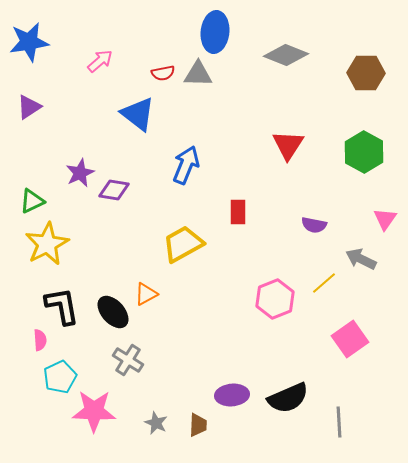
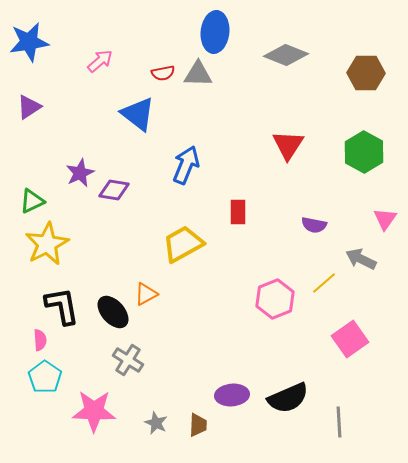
cyan pentagon: moved 15 px left; rotated 12 degrees counterclockwise
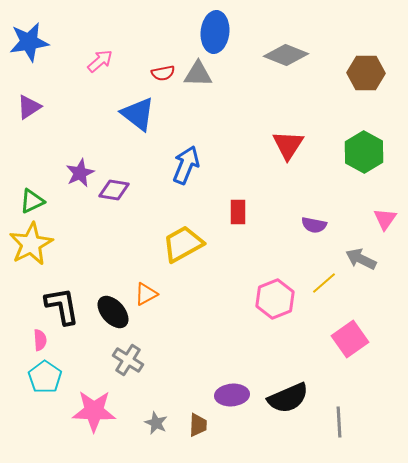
yellow star: moved 16 px left
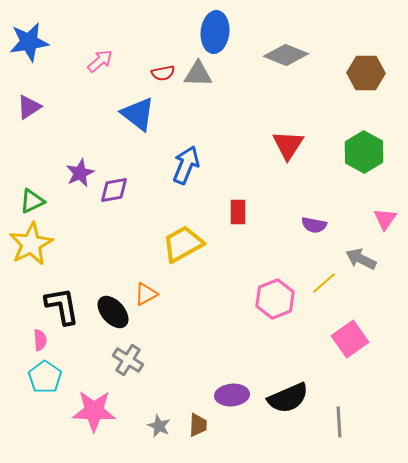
purple diamond: rotated 20 degrees counterclockwise
gray star: moved 3 px right, 3 px down
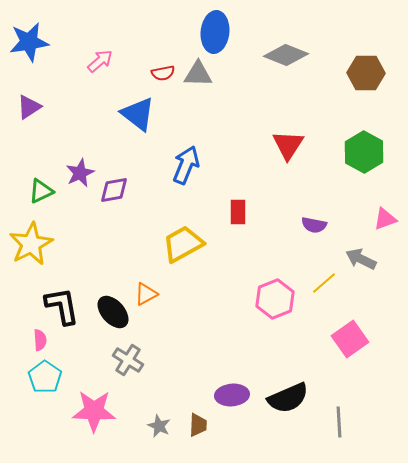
green triangle: moved 9 px right, 10 px up
pink triangle: rotated 35 degrees clockwise
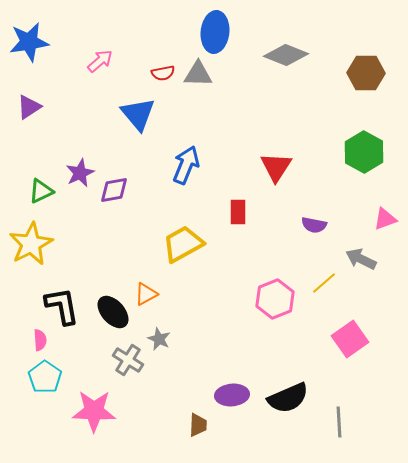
blue triangle: rotated 12 degrees clockwise
red triangle: moved 12 px left, 22 px down
gray star: moved 87 px up
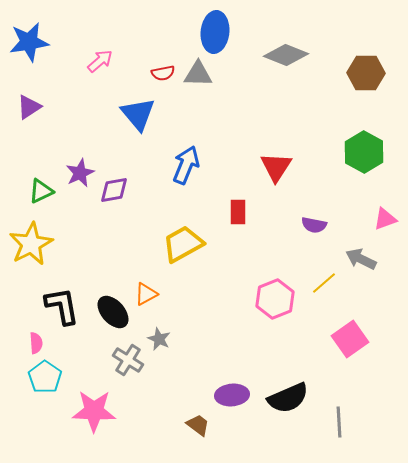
pink semicircle: moved 4 px left, 3 px down
brown trapezoid: rotated 55 degrees counterclockwise
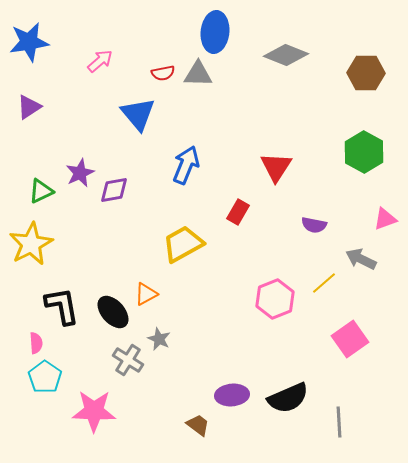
red rectangle: rotated 30 degrees clockwise
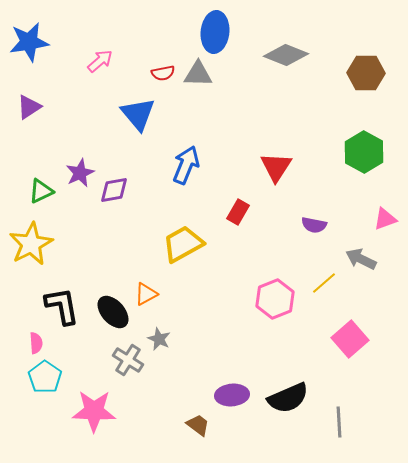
pink square: rotated 6 degrees counterclockwise
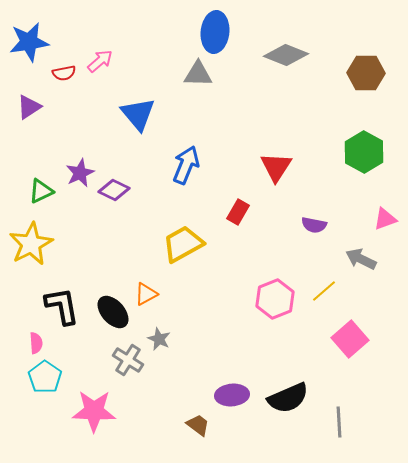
red semicircle: moved 99 px left
purple diamond: rotated 36 degrees clockwise
yellow line: moved 8 px down
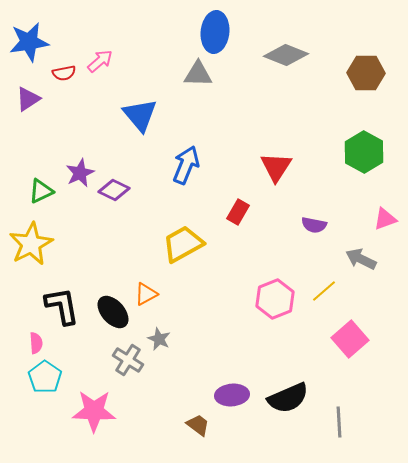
purple triangle: moved 1 px left, 8 px up
blue triangle: moved 2 px right, 1 px down
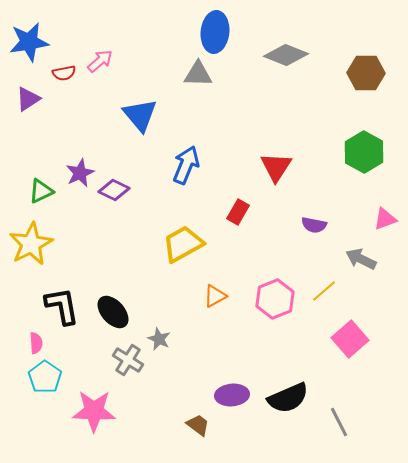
orange triangle: moved 69 px right, 2 px down
gray line: rotated 24 degrees counterclockwise
